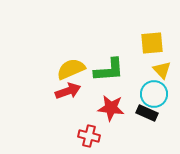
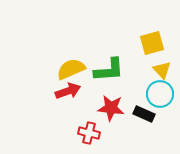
yellow square: rotated 10 degrees counterclockwise
cyan circle: moved 6 px right
black rectangle: moved 3 px left, 1 px down
red cross: moved 3 px up
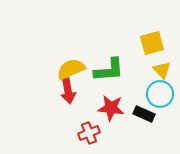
red arrow: rotated 100 degrees clockwise
red cross: rotated 35 degrees counterclockwise
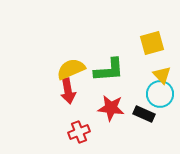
yellow triangle: moved 5 px down
red cross: moved 10 px left, 1 px up
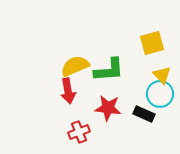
yellow semicircle: moved 4 px right, 3 px up
red star: moved 3 px left
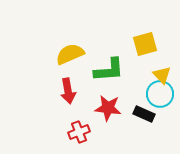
yellow square: moved 7 px left, 1 px down
yellow semicircle: moved 5 px left, 12 px up
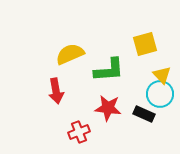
red arrow: moved 12 px left
